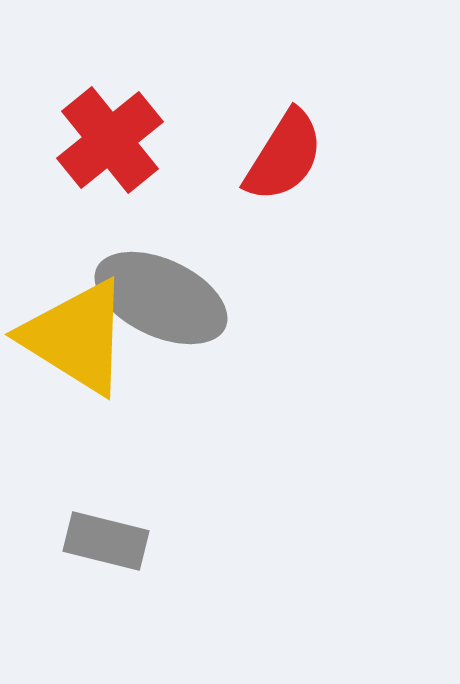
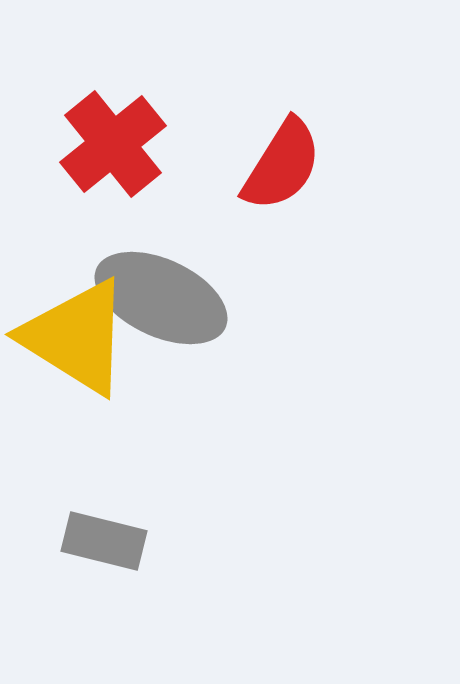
red cross: moved 3 px right, 4 px down
red semicircle: moved 2 px left, 9 px down
gray rectangle: moved 2 px left
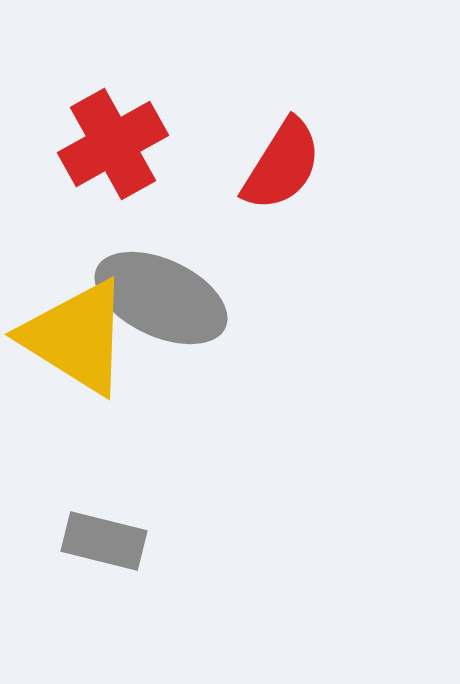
red cross: rotated 10 degrees clockwise
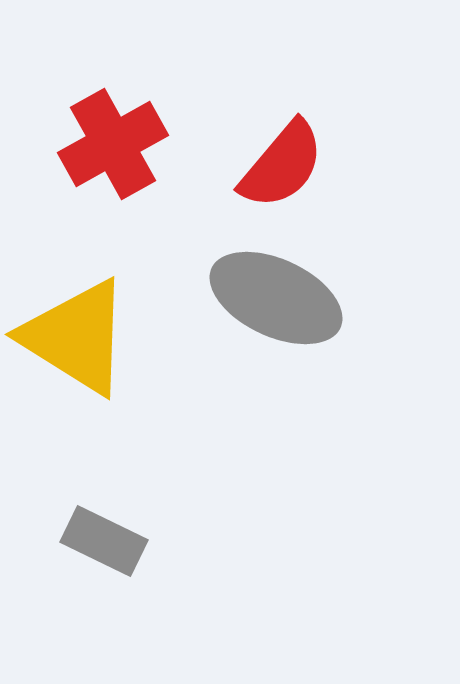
red semicircle: rotated 8 degrees clockwise
gray ellipse: moved 115 px right
gray rectangle: rotated 12 degrees clockwise
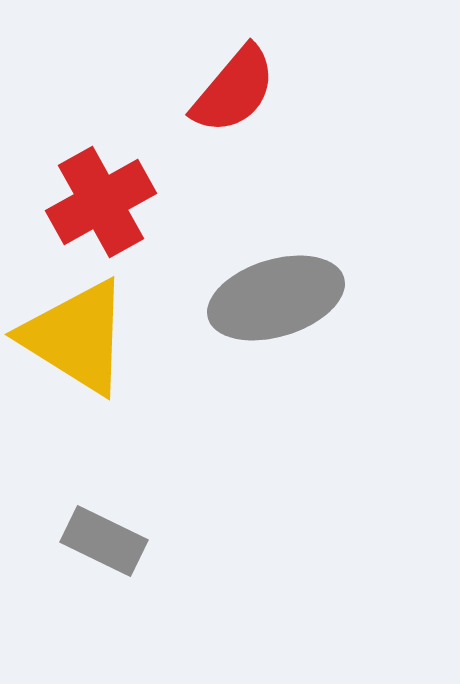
red cross: moved 12 px left, 58 px down
red semicircle: moved 48 px left, 75 px up
gray ellipse: rotated 42 degrees counterclockwise
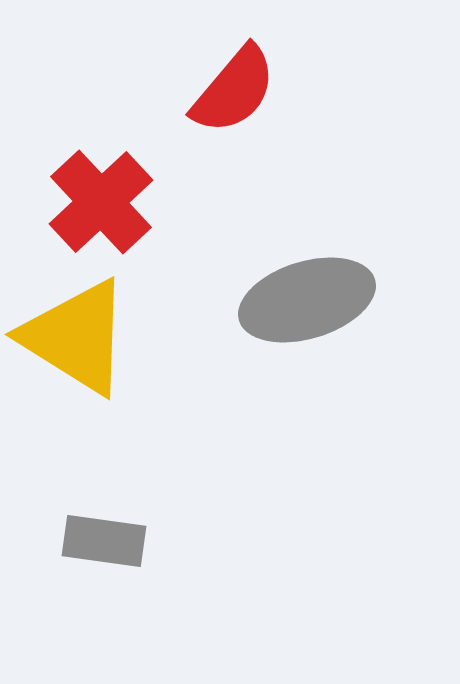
red cross: rotated 14 degrees counterclockwise
gray ellipse: moved 31 px right, 2 px down
gray rectangle: rotated 18 degrees counterclockwise
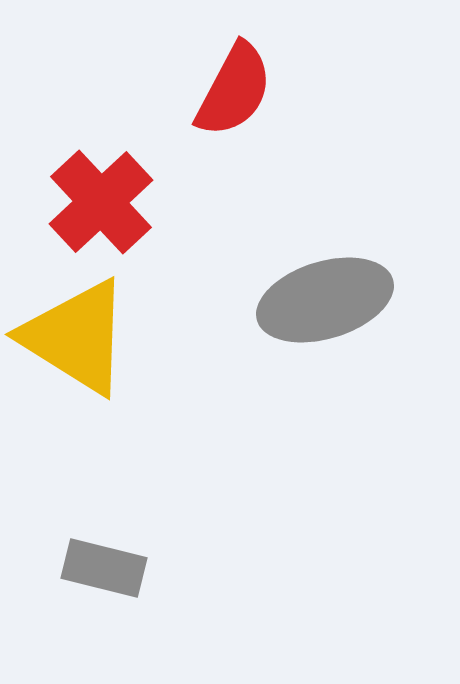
red semicircle: rotated 12 degrees counterclockwise
gray ellipse: moved 18 px right
gray rectangle: moved 27 px down; rotated 6 degrees clockwise
